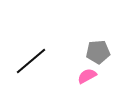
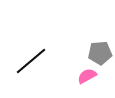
gray pentagon: moved 2 px right, 1 px down
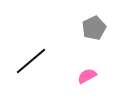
gray pentagon: moved 6 px left, 25 px up; rotated 20 degrees counterclockwise
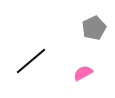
pink semicircle: moved 4 px left, 3 px up
